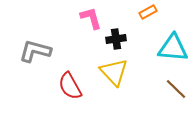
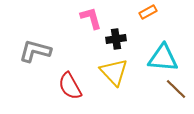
cyan triangle: moved 10 px left, 10 px down
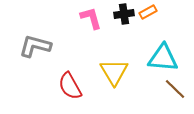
black cross: moved 8 px right, 25 px up
gray L-shape: moved 5 px up
yellow triangle: rotated 12 degrees clockwise
brown line: moved 1 px left
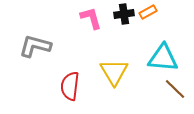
red semicircle: rotated 36 degrees clockwise
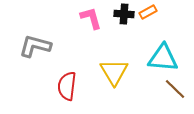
black cross: rotated 12 degrees clockwise
red semicircle: moved 3 px left
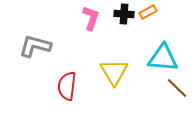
pink L-shape: rotated 35 degrees clockwise
brown line: moved 2 px right, 1 px up
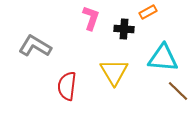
black cross: moved 15 px down
gray L-shape: rotated 16 degrees clockwise
brown line: moved 1 px right, 3 px down
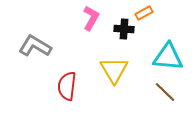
orange rectangle: moved 4 px left, 1 px down
pink L-shape: rotated 10 degrees clockwise
cyan triangle: moved 5 px right, 1 px up
yellow triangle: moved 2 px up
brown line: moved 13 px left, 1 px down
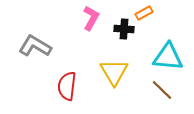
yellow triangle: moved 2 px down
brown line: moved 3 px left, 2 px up
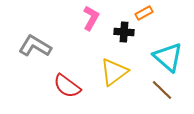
black cross: moved 3 px down
cyan triangle: rotated 36 degrees clockwise
yellow triangle: rotated 24 degrees clockwise
red semicircle: rotated 60 degrees counterclockwise
